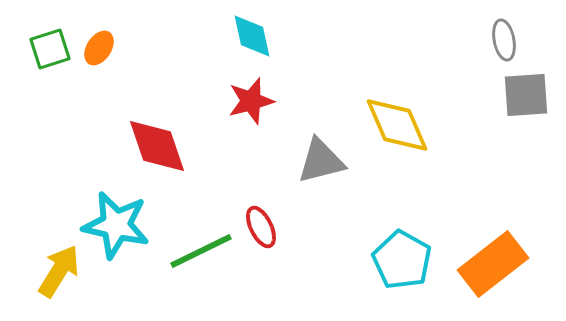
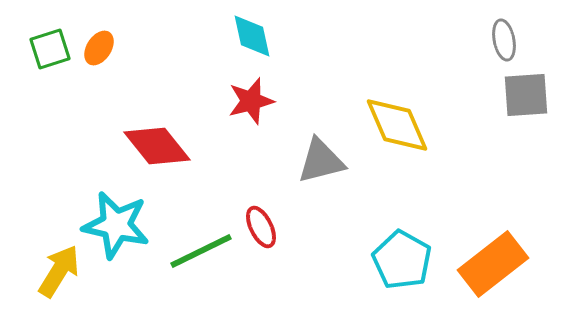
red diamond: rotated 20 degrees counterclockwise
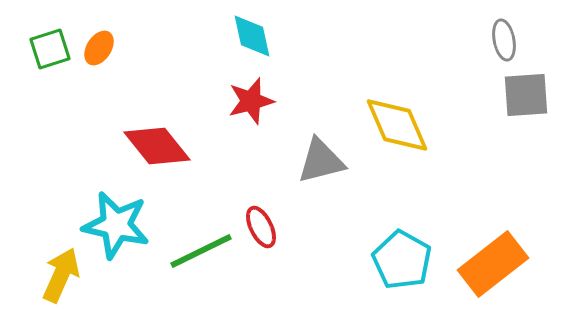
yellow arrow: moved 2 px right, 4 px down; rotated 8 degrees counterclockwise
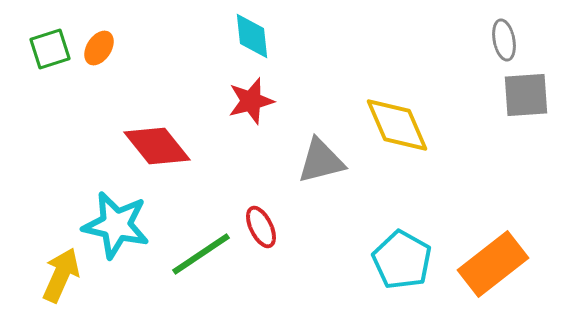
cyan diamond: rotated 6 degrees clockwise
green line: moved 3 px down; rotated 8 degrees counterclockwise
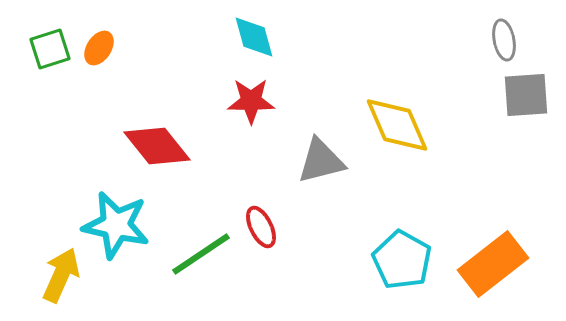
cyan diamond: moved 2 px right, 1 px down; rotated 9 degrees counterclockwise
red star: rotated 15 degrees clockwise
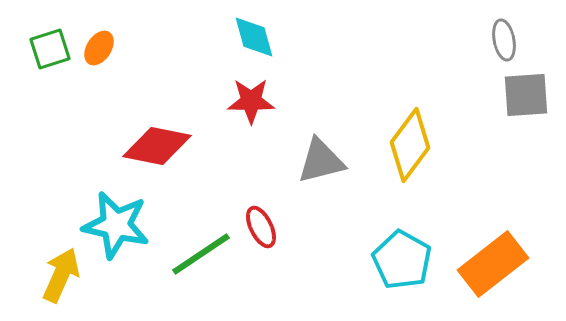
yellow diamond: moved 13 px right, 20 px down; rotated 60 degrees clockwise
red diamond: rotated 40 degrees counterclockwise
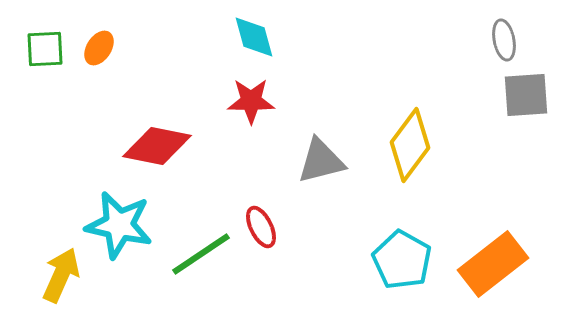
green square: moved 5 px left; rotated 15 degrees clockwise
cyan star: moved 3 px right
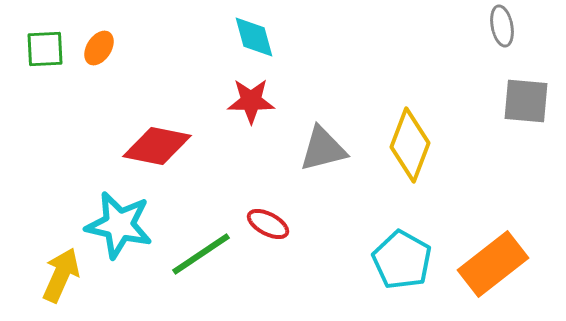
gray ellipse: moved 2 px left, 14 px up
gray square: moved 6 px down; rotated 9 degrees clockwise
yellow diamond: rotated 16 degrees counterclockwise
gray triangle: moved 2 px right, 12 px up
red ellipse: moved 7 px right, 3 px up; rotated 36 degrees counterclockwise
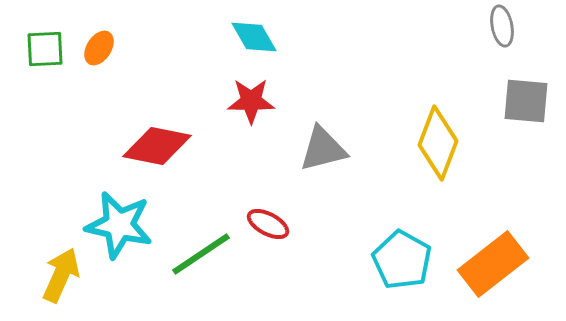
cyan diamond: rotated 15 degrees counterclockwise
yellow diamond: moved 28 px right, 2 px up
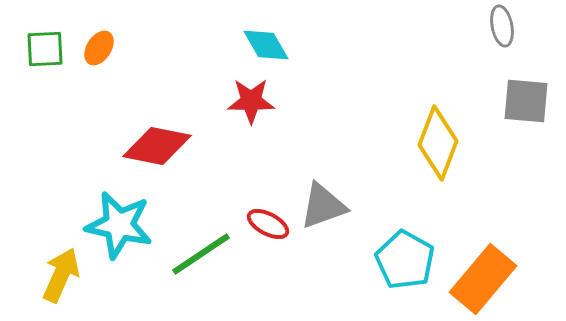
cyan diamond: moved 12 px right, 8 px down
gray triangle: moved 57 px down; rotated 6 degrees counterclockwise
cyan pentagon: moved 3 px right
orange rectangle: moved 10 px left, 15 px down; rotated 12 degrees counterclockwise
